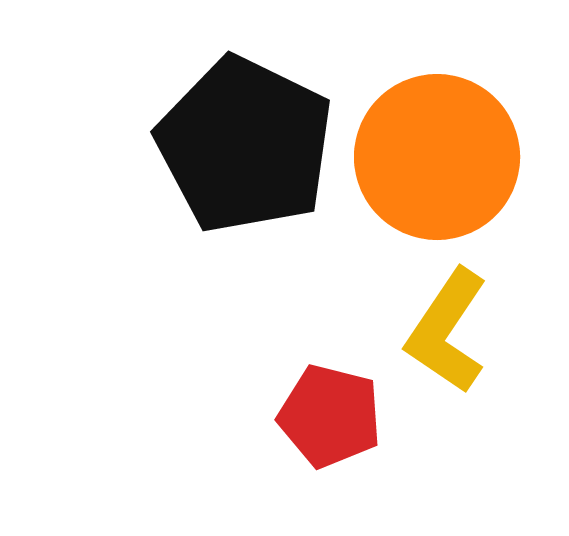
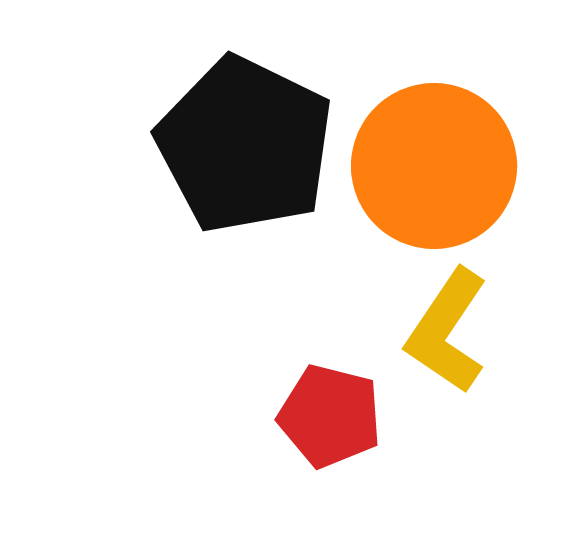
orange circle: moved 3 px left, 9 px down
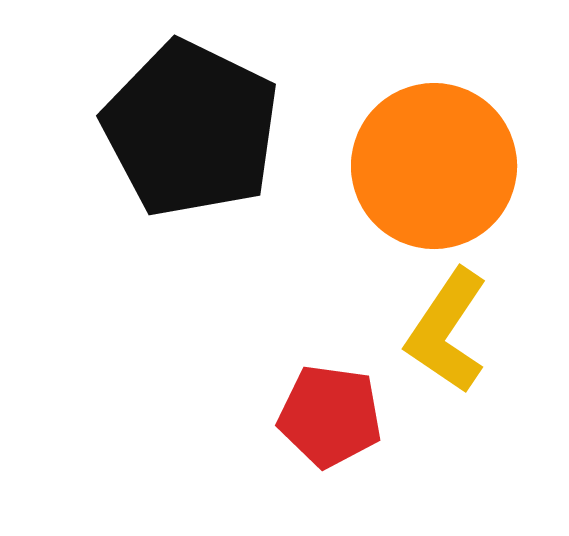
black pentagon: moved 54 px left, 16 px up
red pentagon: rotated 6 degrees counterclockwise
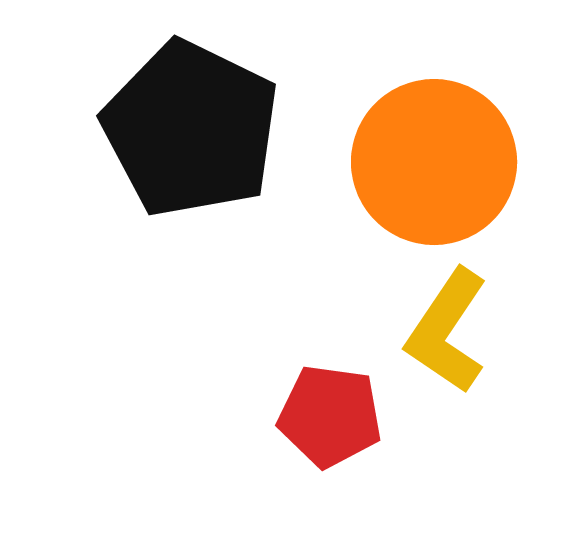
orange circle: moved 4 px up
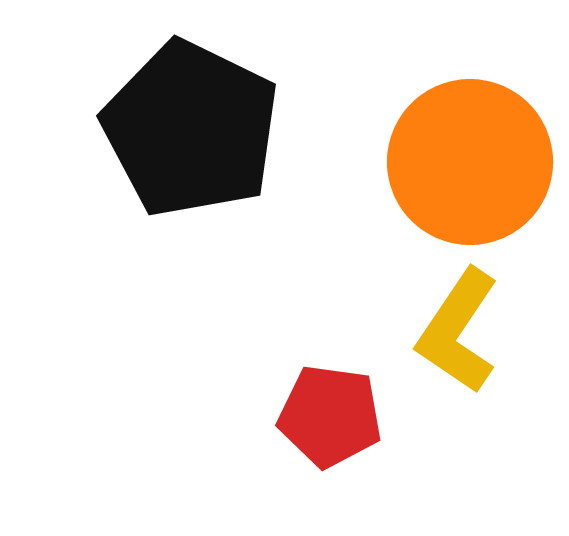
orange circle: moved 36 px right
yellow L-shape: moved 11 px right
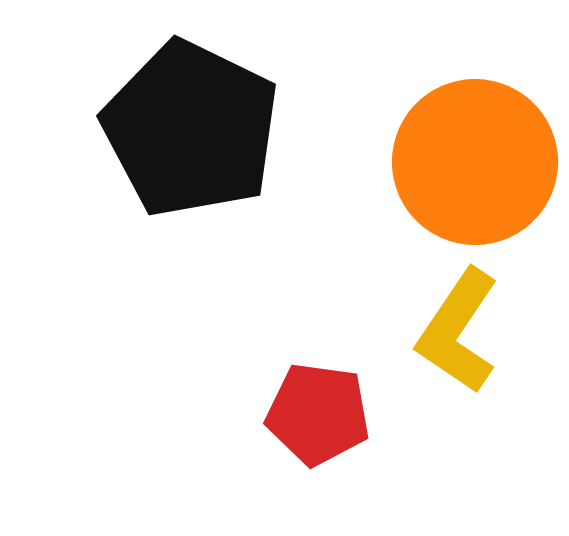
orange circle: moved 5 px right
red pentagon: moved 12 px left, 2 px up
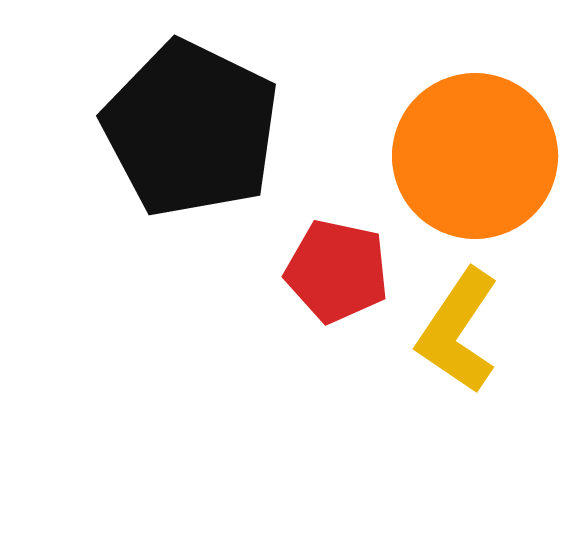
orange circle: moved 6 px up
red pentagon: moved 19 px right, 143 px up; rotated 4 degrees clockwise
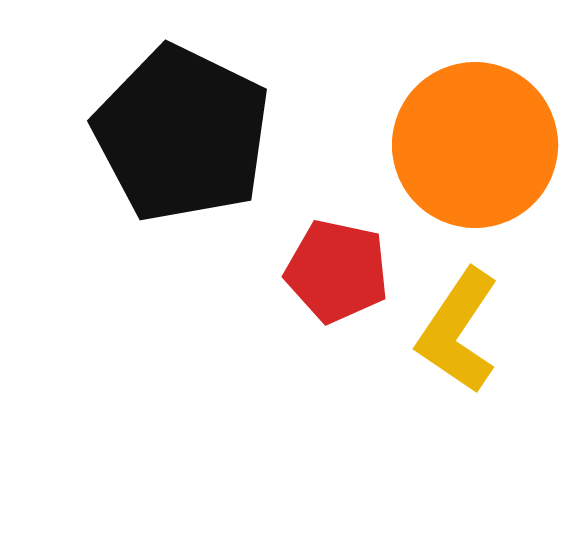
black pentagon: moved 9 px left, 5 px down
orange circle: moved 11 px up
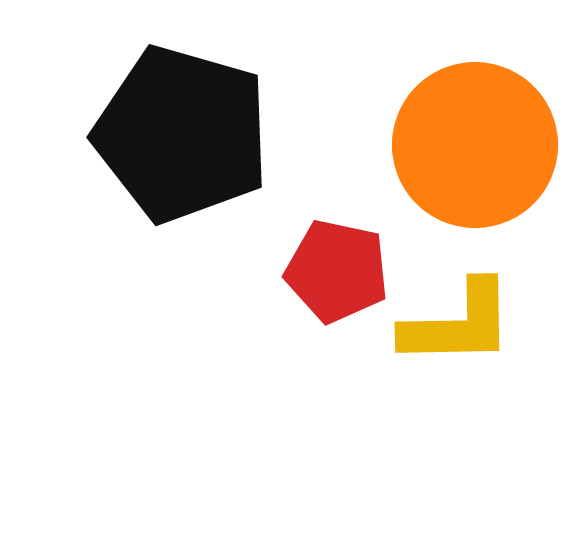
black pentagon: rotated 10 degrees counterclockwise
yellow L-shape: moved 7 px up; rotated 125 degrees counterclockwise
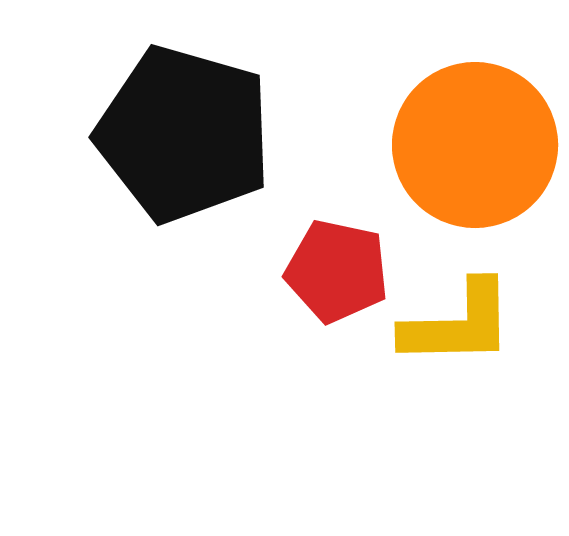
black pentagon: moved 2 px right
